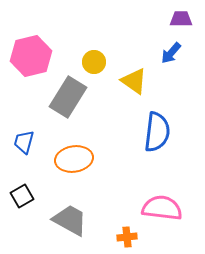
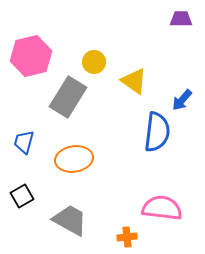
blue arrow: moved 11 px right, 47 px down
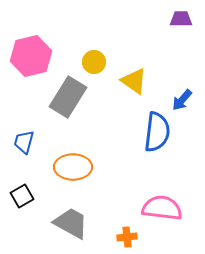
orange ellipse: moved 1 px left, 8 px down; rotated 9 degrees clockwise
gray trapezoid: moved 1 px right, 3 px down
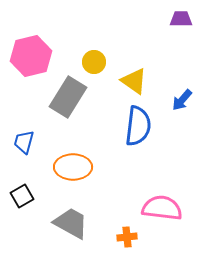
blue semicircle: moved 19 px left, 6 px up
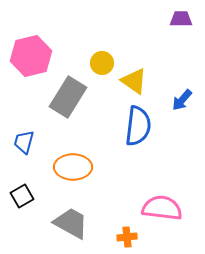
yellow circle: moved 8 px right, 1 px down
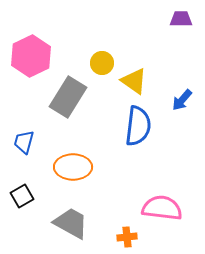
pink hexagon: rotated 12 degrees counterclockwise
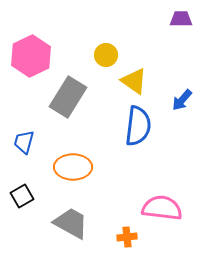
yellow circle: moved 4 px right, 8 px up
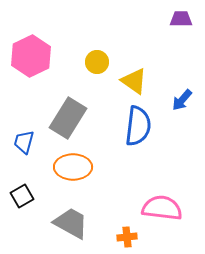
yellow circle: moved 9 px left, 7 px down
gray rectangle: moved 21 px down
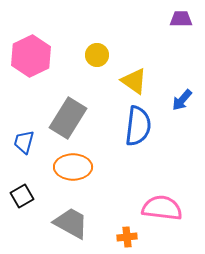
yellow circle: moved 7 px up
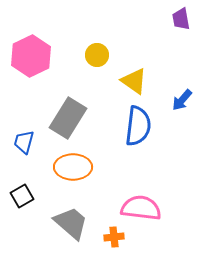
purple trapezoid: rotated 100 degrees counterclockwise
pink semicircle: moved 21 px left
gray trapezoid: rotated 12 degrees clockwise
orange cross: moved 13 px left
